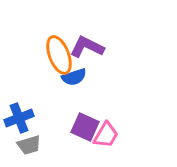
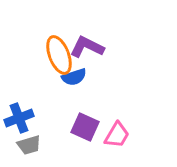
pink trapezoid: moved 11 px right
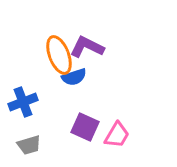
blue cross: moved 4 px right, 16 px up
